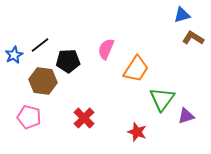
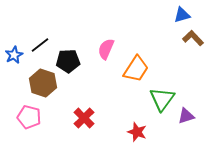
brown L-shape: rotated 15 degrees clockwise
brown hexagon: moved 2 px down; rotated 12 degrees clockwise
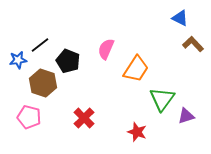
blue triangle: moved 2 px left, 3 px down; rotated 42 degrees clockwise
brown L-shape: moved 6 px down
blue star: moved 4 px right, 5 px down; rotated 18 degrees clockwise
black pentagon: rotated 25 degrees clockwise
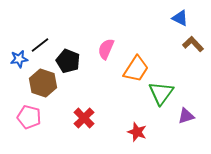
blue star: moved 1 px right, 1 px up
green triangle: moved 1 px left, 6 px up
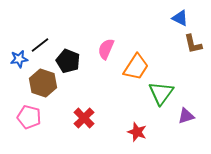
brown L-shape: rotated 150 degrees counterclockwise
orange trapezoid: moved 2 px up
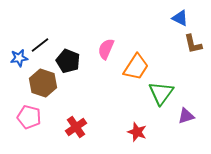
blue star: moved 1 px up
red cross: moved 8 px left, 9 px down; rotated 10 degrees clockwise
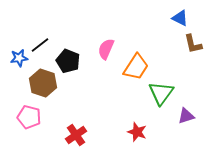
red cross: moved 8 px down
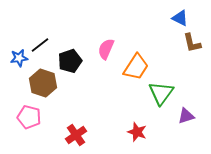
brown L-shape: moved 1 px left, 1 px up
black pentagon: moved 2 px right; rotated 30 degrees clockwise
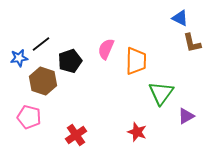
black line: moved 1 px right, 1 px up
orange trapezoid: moved 6 px up; rotated 32 degrees counterclockwise
brown hexagon: moved 2 px up
purple triangle: rotated 12 degrees counterclockwise
